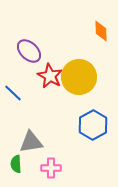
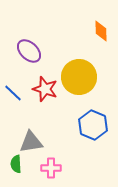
red star: moved 5 px left, 13 px down; rotated 10 degrees counterclockwise
blue hexagon: rotated 8 degrees counterclockwise
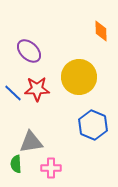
red star: moved 8 px left; rotated 20 degrees counterclockwise
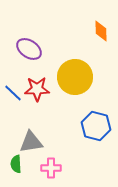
purple ellipse: moved 2 px up; rotated 10 degrees counterclockwise
yellow circle: moved 4 px left
blue hexagon: moved 3 px right, 1 px down; rotated 8 degrees counterclockwise
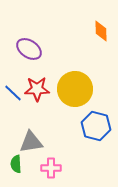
yellow circle: moved 12 px down
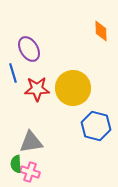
purple ellipse: rotated 25 degrees clockwise
yellow circle: moved 2 px left, 1 px up
blue line: moved 20 px up; rotated 30 degrees clockwise
pink cross: moved 21 px left, 4 px down; rotated 18 degrees clockwise
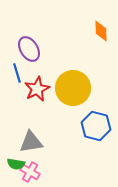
blue line: moved 4 px right
red star: rotated 25 degrees counterclockwise
green semicircle: rotated 78 degrees counterclockwise
pink cross: rotated 12 degrees clockwise
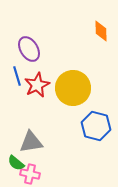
blue line: moved 3 px down
red star: moved 4 px up
green semicircle: moved 1 px up; rotated 30 degrees clockwise
pink cross: moved 2 px down; rotated 18 degrees counterclockwise
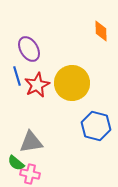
yellow circle: moved 1 px left, 5 px up
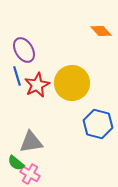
orange diamond: rotated 40 degrees counterclockwise
purple ellipse: moved 5 px left, 1 px down
blue hexagon: moved 2 px right, 2 px up
pink cross: rotated 18 degrees clockwise
